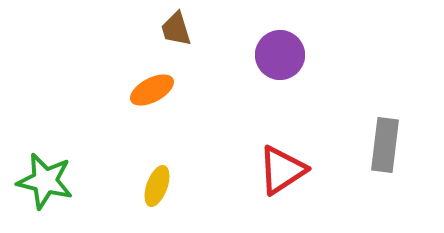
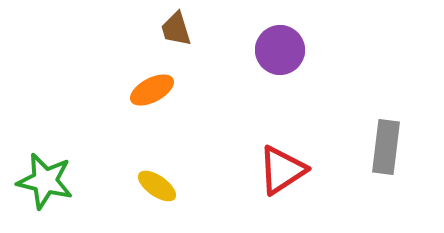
purple circle: moved 5 px up
gray rectangle: moved 1 px right, 2 px down
yellow ellipse: rotated 75 degrees counterclockwise
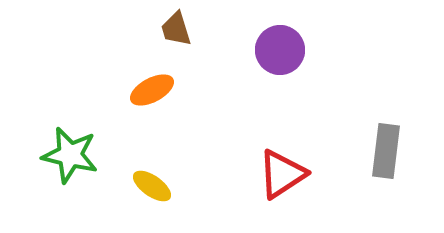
gray rectangle: moved 4 px down
red triangle: moved 4 px down
green star: moved 25 px right, 26 px up
yellow ellipse: moved 5 px left
